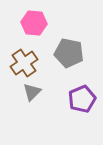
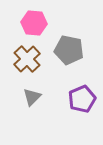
gray pentagon: moved 3 px up
brown cross: moved 3 px right, 4 px up; rotated 8 degrees counterclockwise
gray triangle: moved 5 px down
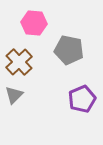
brown cross: moved 8 px left, 3 px down
gray triangle: moved 18 px left, 2 px up
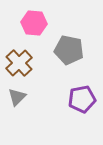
brown cross: moved 1 px down
gray triangle: moved 3 px right, 2 px down
purple pentagon: rotated 12 degrees clockwise
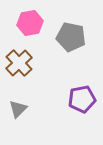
pink hexagon: moved 4 px left; rotated 15 degrees counterclockwise
gray pentagon: moved 2 px right, 13 px up
gray triangle: moved 1 px right, 12 px down
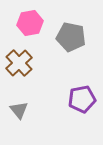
gray triangle: moved 1 px right, 1 px down; rotated 24 degrees counterclockwise
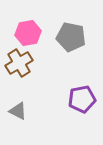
pink hexagon: moved 2 px left, 10 px down
brown cross: rotated 12 degrees clockwise
gray triangle: moved 1 px left, 1 px down; rotated 24 degrees counterclockwise
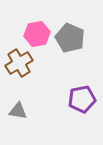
pink hexagon: moved 9 px right, 1 px down
gray pentagon: moved 1 px left, 1 px down; rotated 12 degrees clockwise
gray triangle: rotated 18 degrees counterclockwise
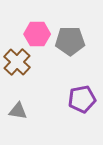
pink hexagon: rotated 10 degrees clockwise
gray pentagon: moved 3 px down; rotated 24 degrees counterclockwise
brown cross: moved 2 px left, 1 px up; rotated 16 degrees counterclockwise
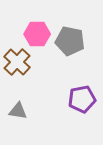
gray pentagon: rotated 12 degrees clockwise
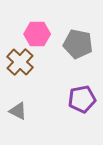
gray pentagon: moved 8 px right, 3 px down
brown cross: moved 3 px right
gray triangle: rotated 18 degrees clockwise
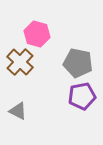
pink hexagon: rotated 15 degrees clockwise
gray pentagon: moved 19 px down
purple pentagon: moved 3 px up
